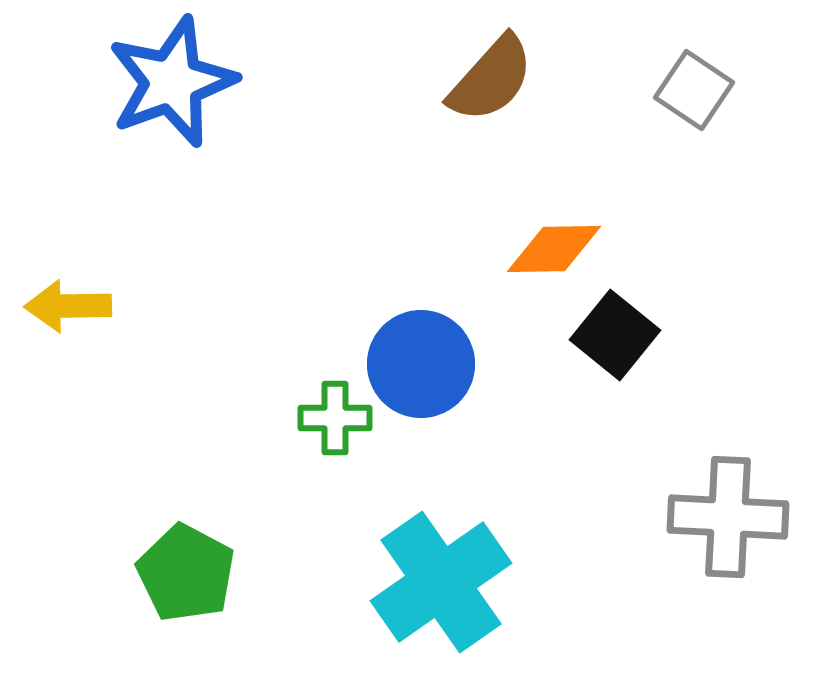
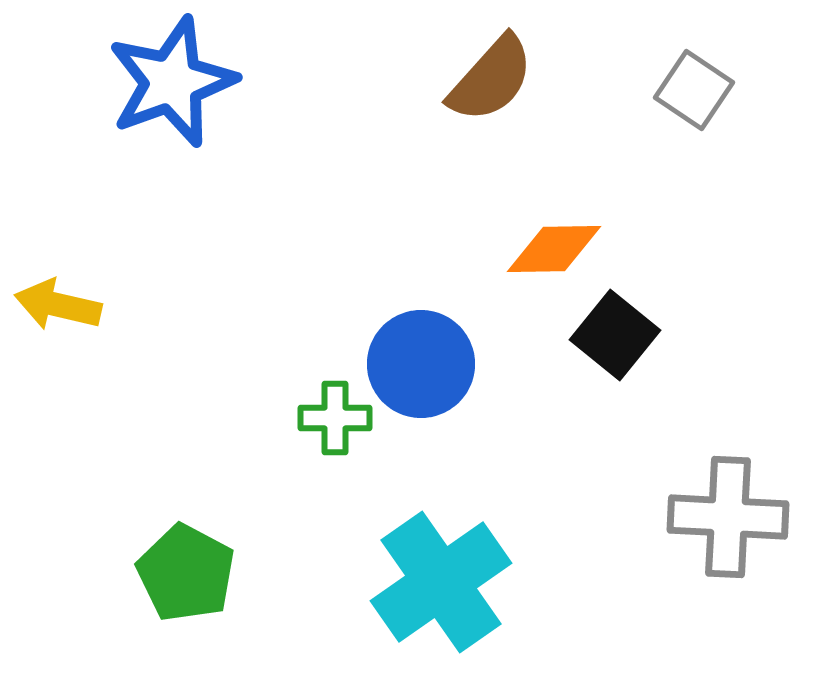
yellow arrow: moved 10 px left, 1 px up; rotated 14 degrees clockwise
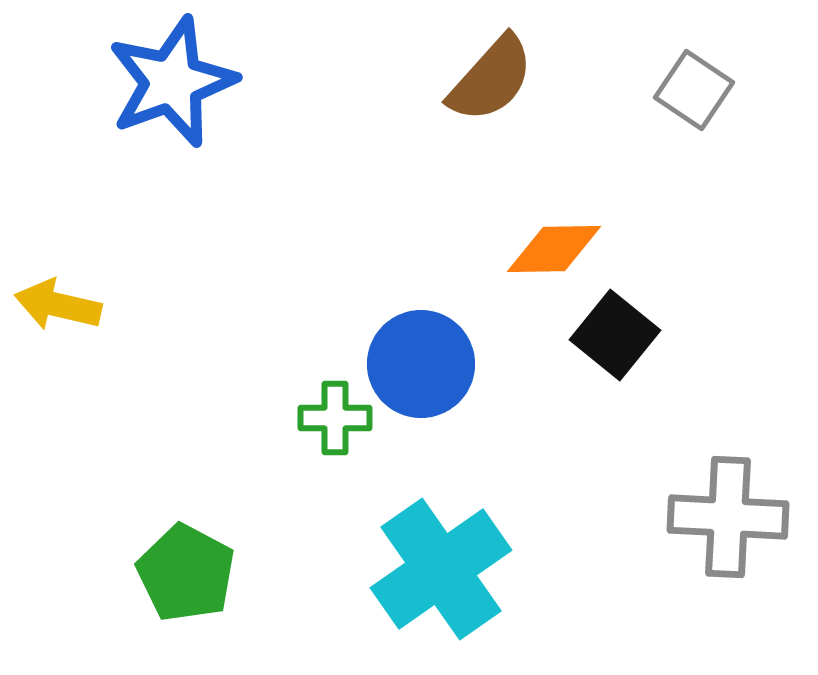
cyan cross: moved 13 px up
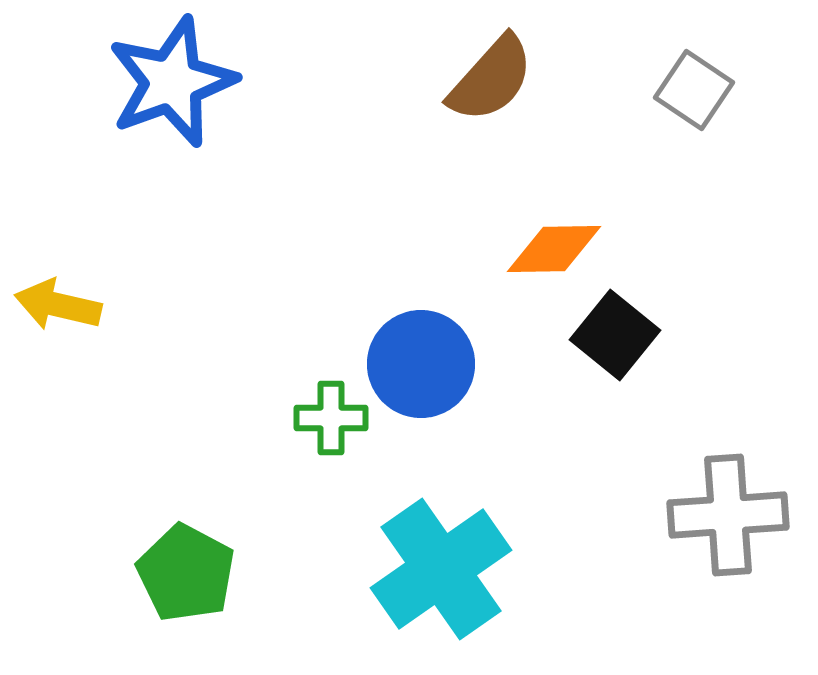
green cross: moved 4 px left
gray cross: moved 2 px up; rotated 7 degrees counterclockwise
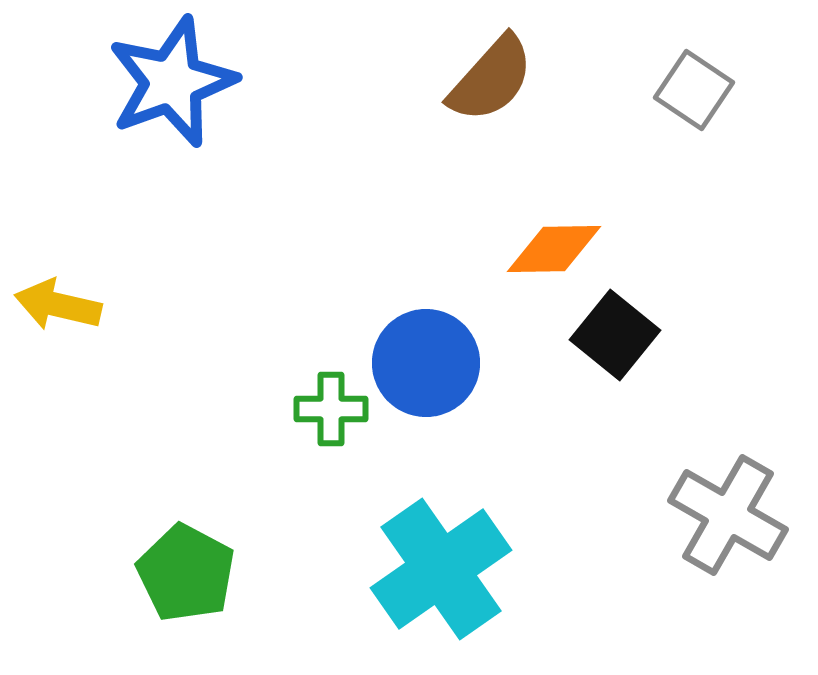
blue circle: moved 5 px right, 1 px up
green cross: moved 9 px up
gray cross: rotated 34 degrees clockwise
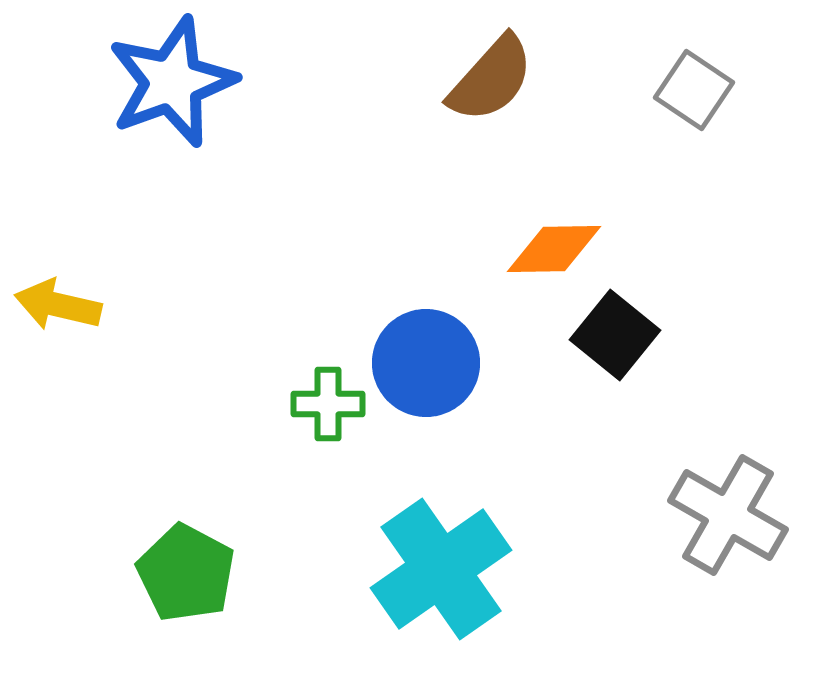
green cross: moved 3 px left, 5 px up
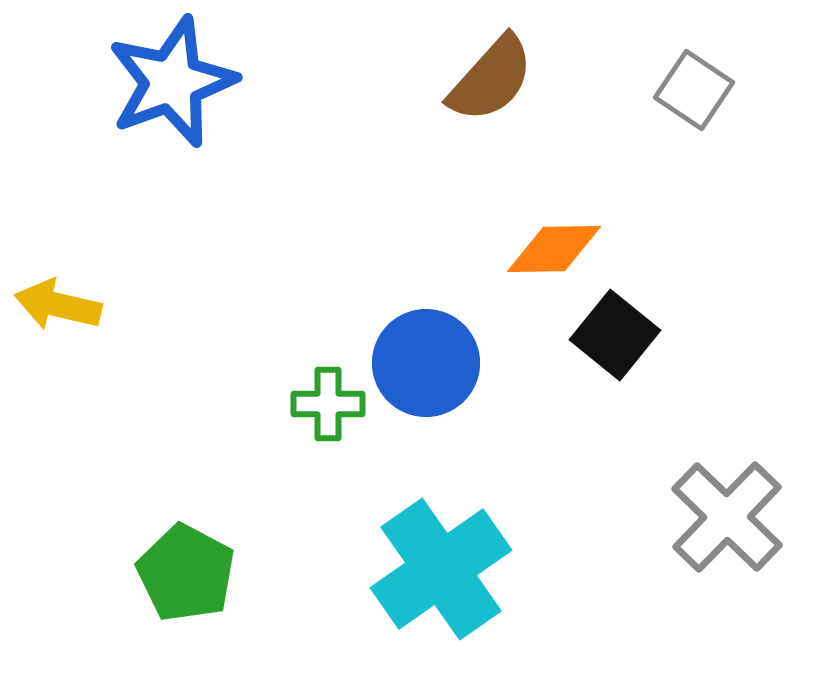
gray cross: moved 1 px left, 2 px down; rotated 14 degrees clockwise
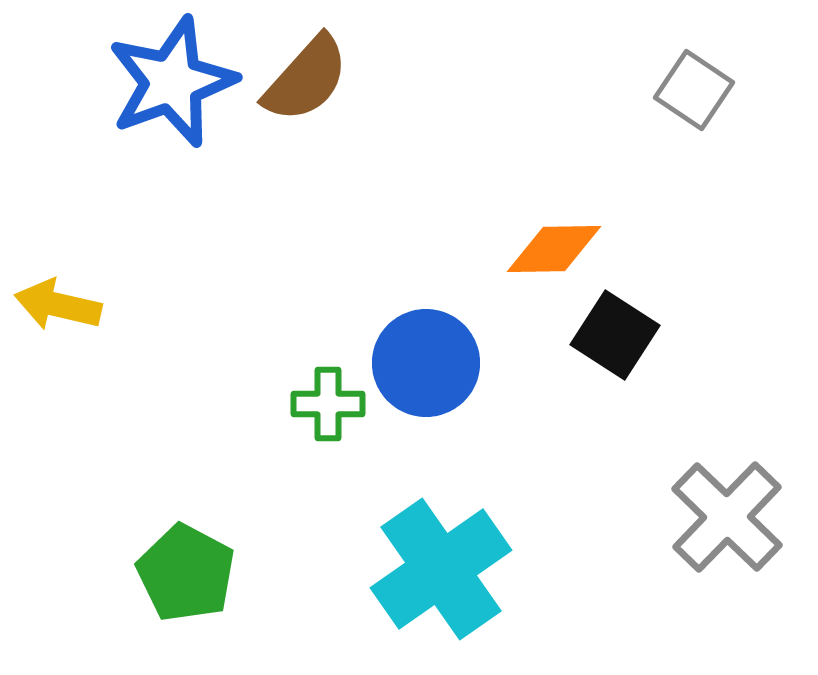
brown semicircle: moved 185 px left
black square: rotated 6 degrees counterclockwise
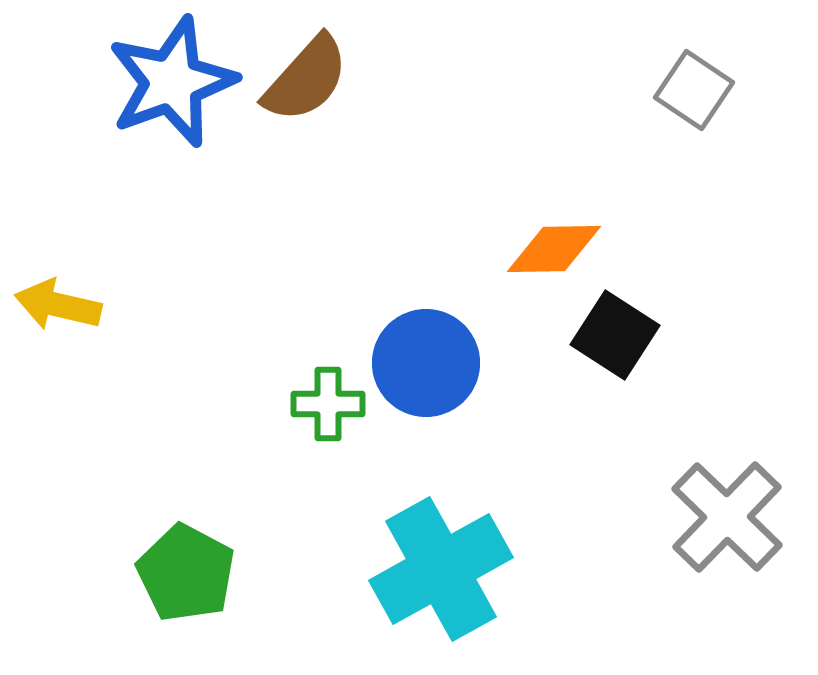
cyan cross: rotated 6 degrees clockwise
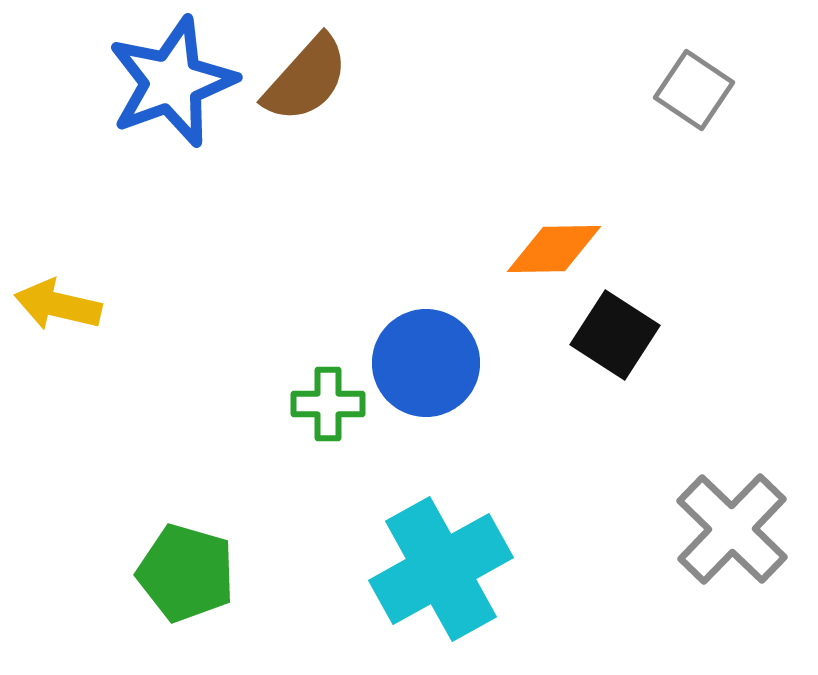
gray cross: moved 5 px right, 12 px down
green pentagon: rotated 12 degrees counterclockwise
